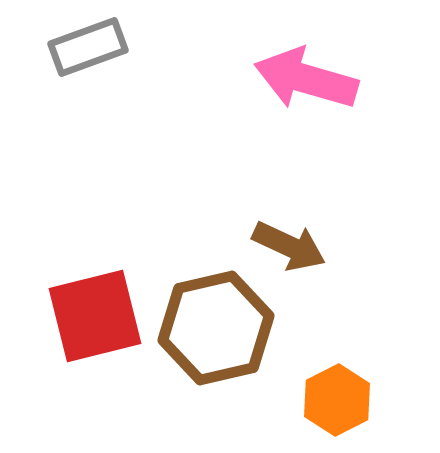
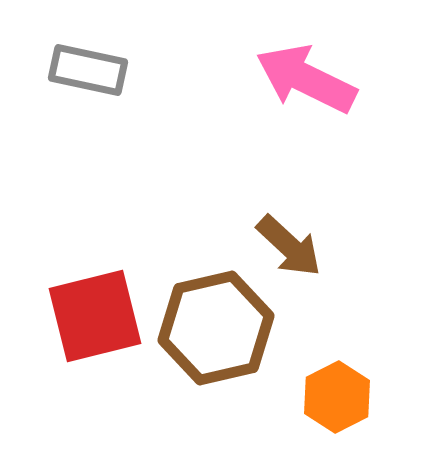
gray rectangle: moved 23 px down; rotated 32 degrees clockwise
pink arrow: rotated 10 degrees clockwise
brown arrow: rotated 18 degrees clockwise
orange hexagon: moved 3 px up
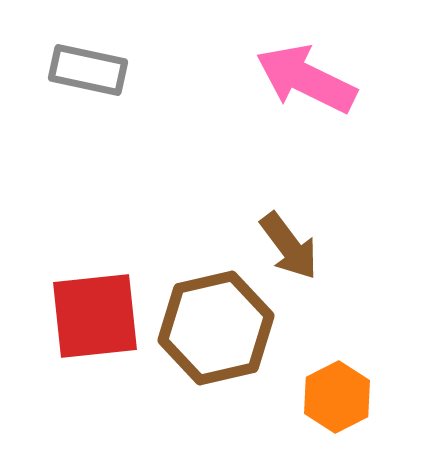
brown arrow: rotated 10 degrees clockwise
red square: rotated 8 degrees clockwise
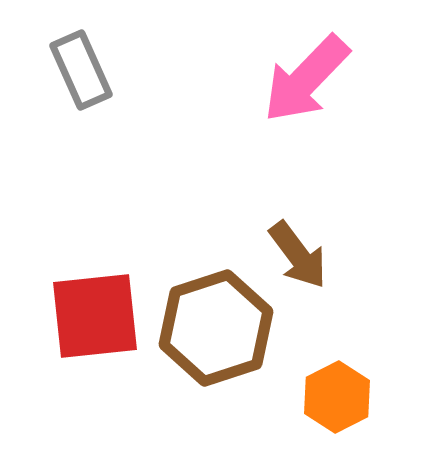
gray rectangle: moved 7 px left; rotated 54 degrees clockwise
pink arrow: rotated 72 degrees counterclockwise
brown arrow: moved 9 px right, 9 px down
brown hexagon: rotated 5 degrees counterclockwise
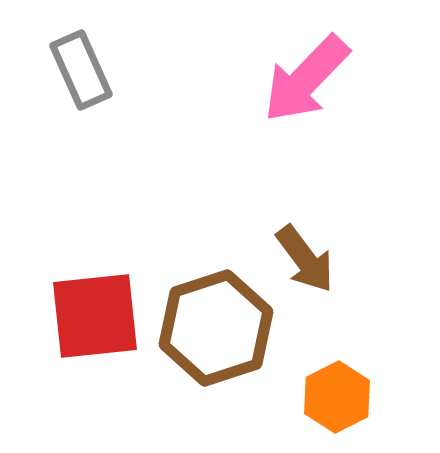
brown arrow: moved 7 px right, 4 px down
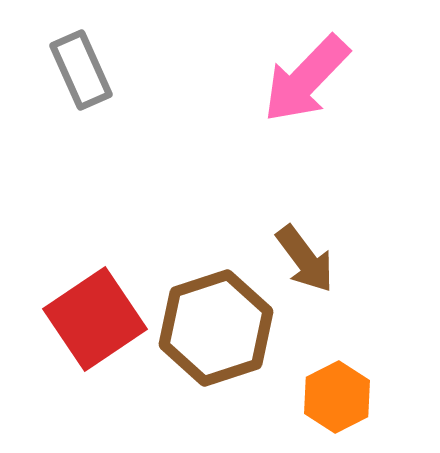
red square: moved 3 px down; rotated 28 degrees counterclockwise
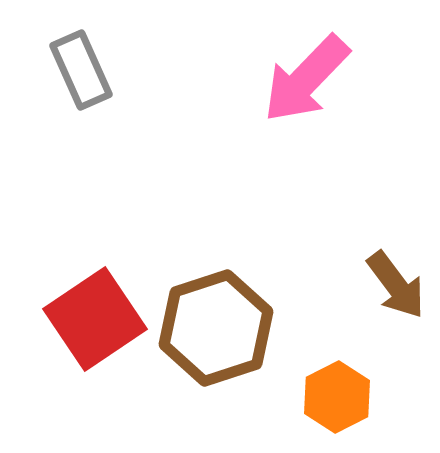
brown arrow: moved 91 px right, 26 px down
